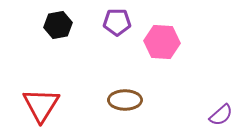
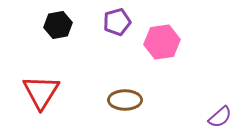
purple pentagon: rotated 16 degrees counterclockwise
pink hexagon: rotated 12 degrees counterclockwise
red triangle: moved 13 px up
purple semicircle: moved 1 px left, 2 px down
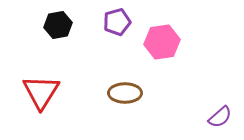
brown ellipse: moved 7 px up
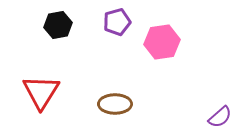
brown ellipse: moved 10 px left, 11 px down
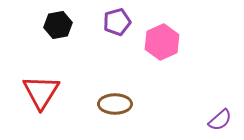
pink hexagon: rotated 16 degrees counterclockwise
purple semicircle: moved 3 px down
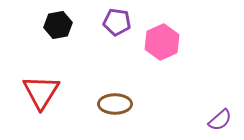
purple pentagon: rotated 24 degrees clockwise
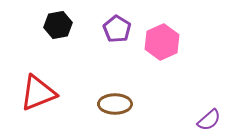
purple pentagon: moved 7 px down; rotated 24 degrees clockwise
red triangle: moved 3 px left, 1 px down; rotated 36 degrees clockwise
purple semicircle: moved 11 px left
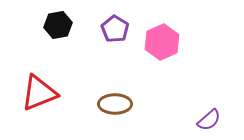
purple pentagon: moved 2 px left
red triangle: moved 1 px right
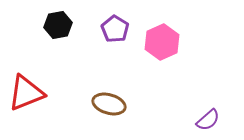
red triangle: moved 13 px left
brown ellipse: moved 6 px left; rotated 16 degrees clockwise
purple semicircle: moved 1 px left
